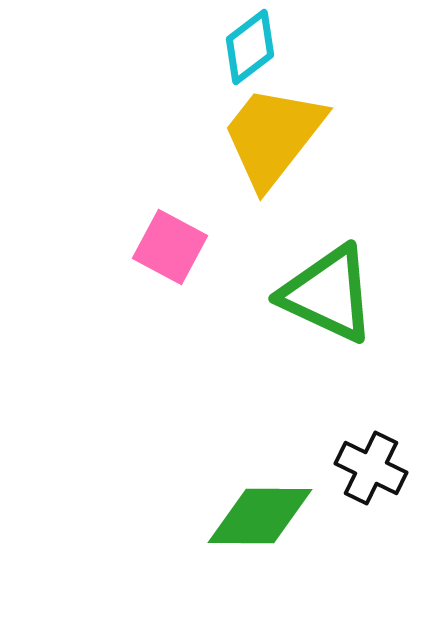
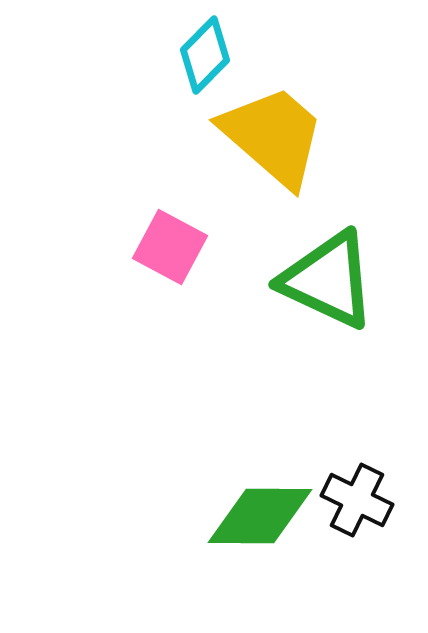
cyan diamond: moved 45 px left, 8 px down; rotated 8 degrees counterclockwise
yellow trapezoid: rotated 93 degrees clockwise
green triangle: moved 14 px up
black cross: moved 14 px left, 32 px down
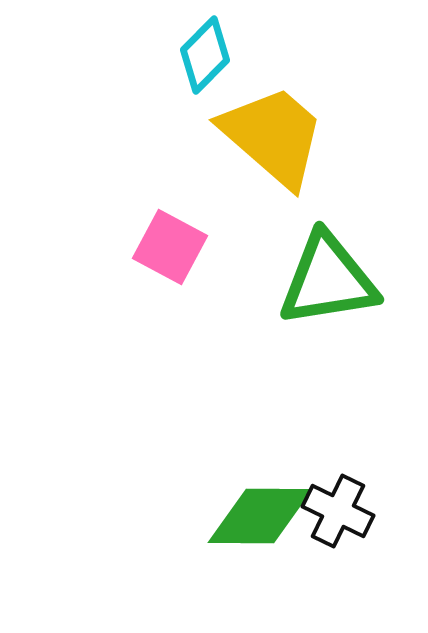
green triangle: rotated 34 degrees counterclockwise
black cross: moved 19 px left, 11 px down
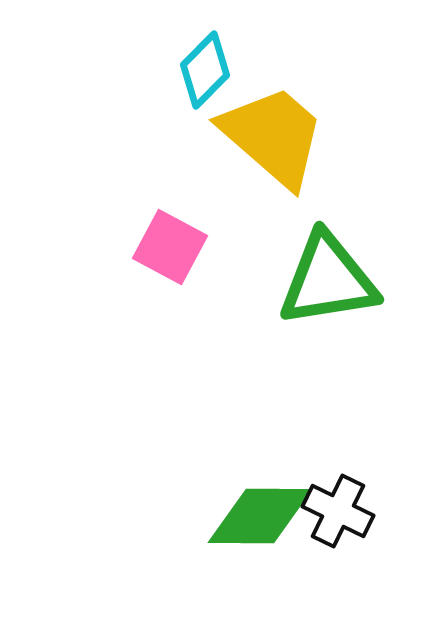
cyan diamond: moved 15 px down
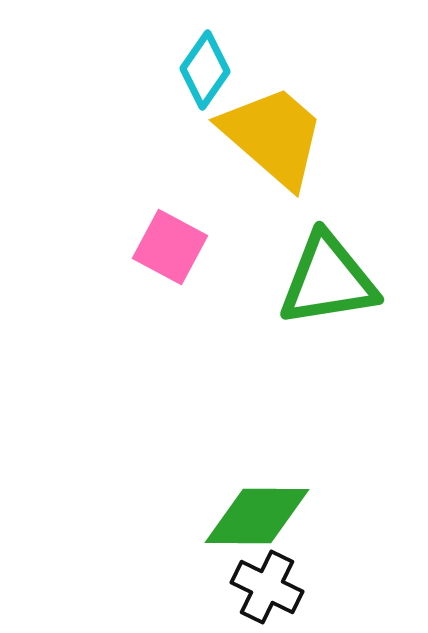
cyan diamond: rotated 10 degrees counterclockwise
black cross: moved 71 px left, 76 px down
green diamond: moved 3 px left
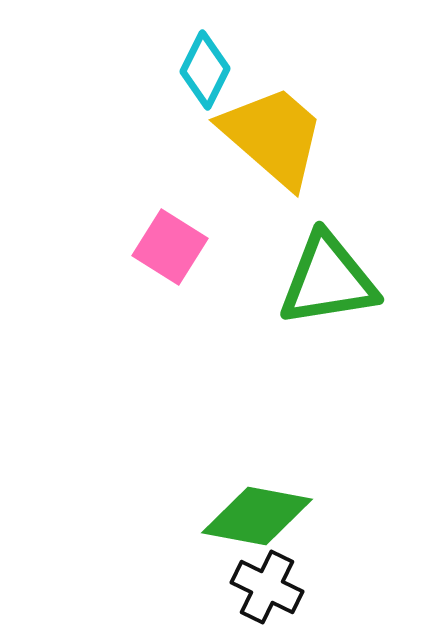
cyan diamond: rotated 8 degrees counterclockwise
pink square: rotated 4 degrees clockwise
green diamond: rotated 10 degrees clockwise
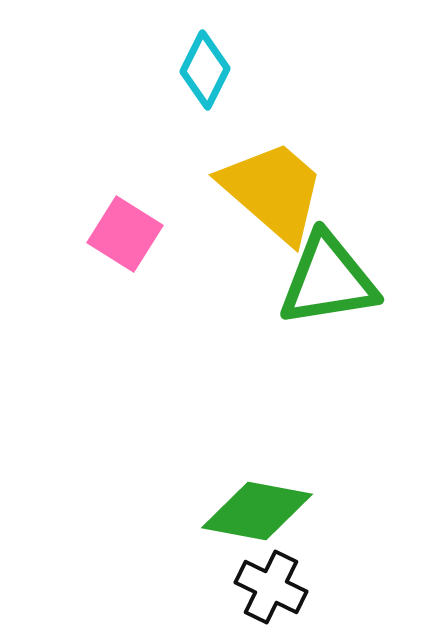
yellow trapezoid: moved 55 px down
pink square: moved 45 px left, 13 px up
green diamond: moved 5 px up
black cross: moved 4 px right
